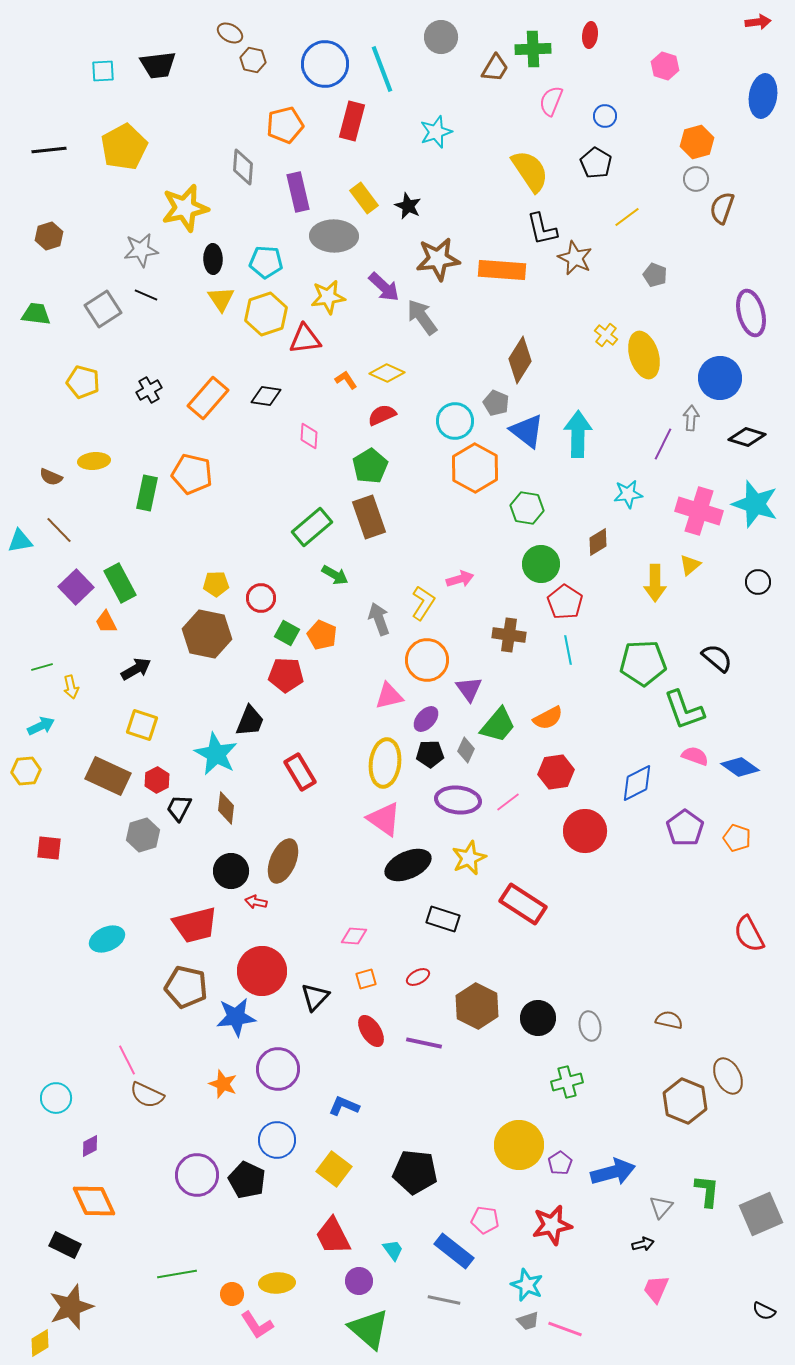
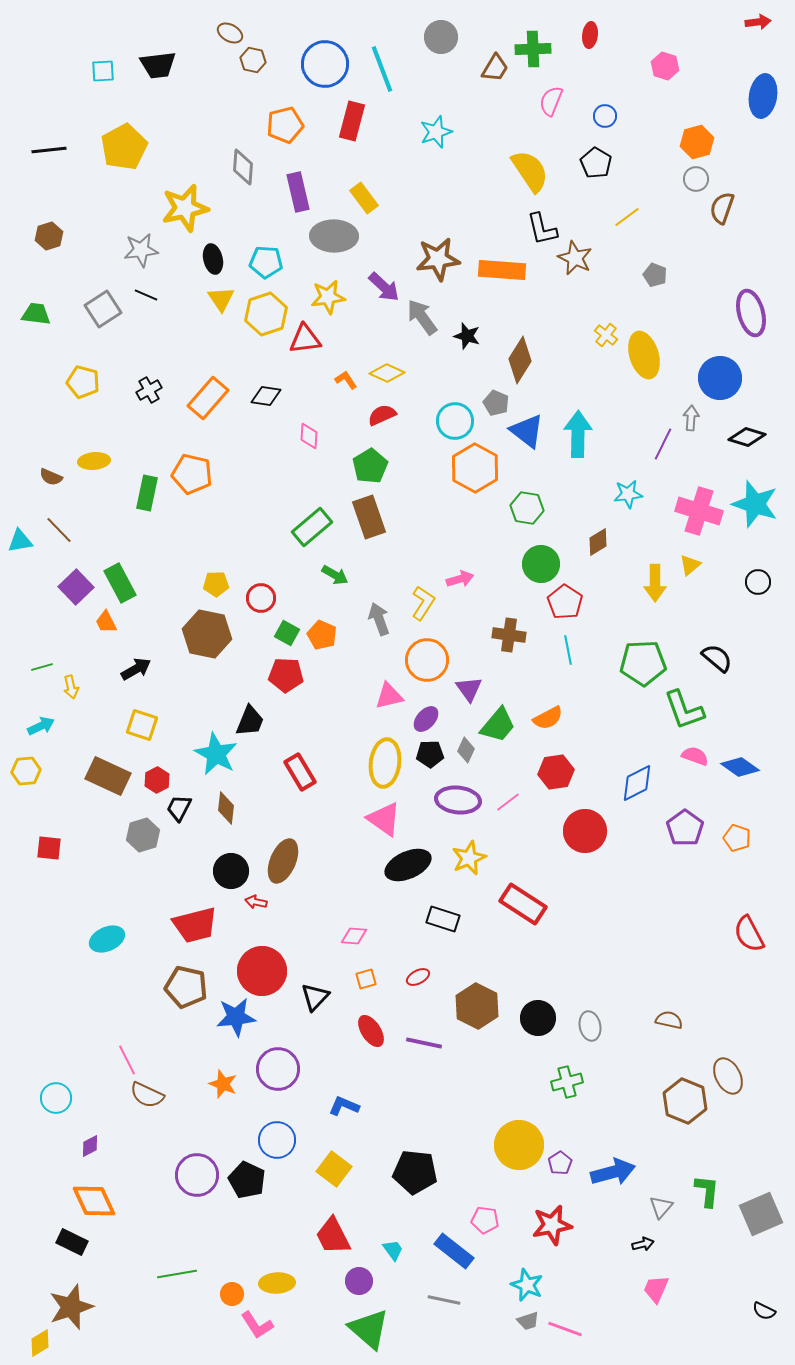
black star at (408, 206): moved 59 px right, 130 px down; rotated 8 degrees counterclockwise
black ellipse at (213, 259): rotated 12 degrees counterclockwise
black rectangle at (65, 1245): moved 7 px right, 3 px up
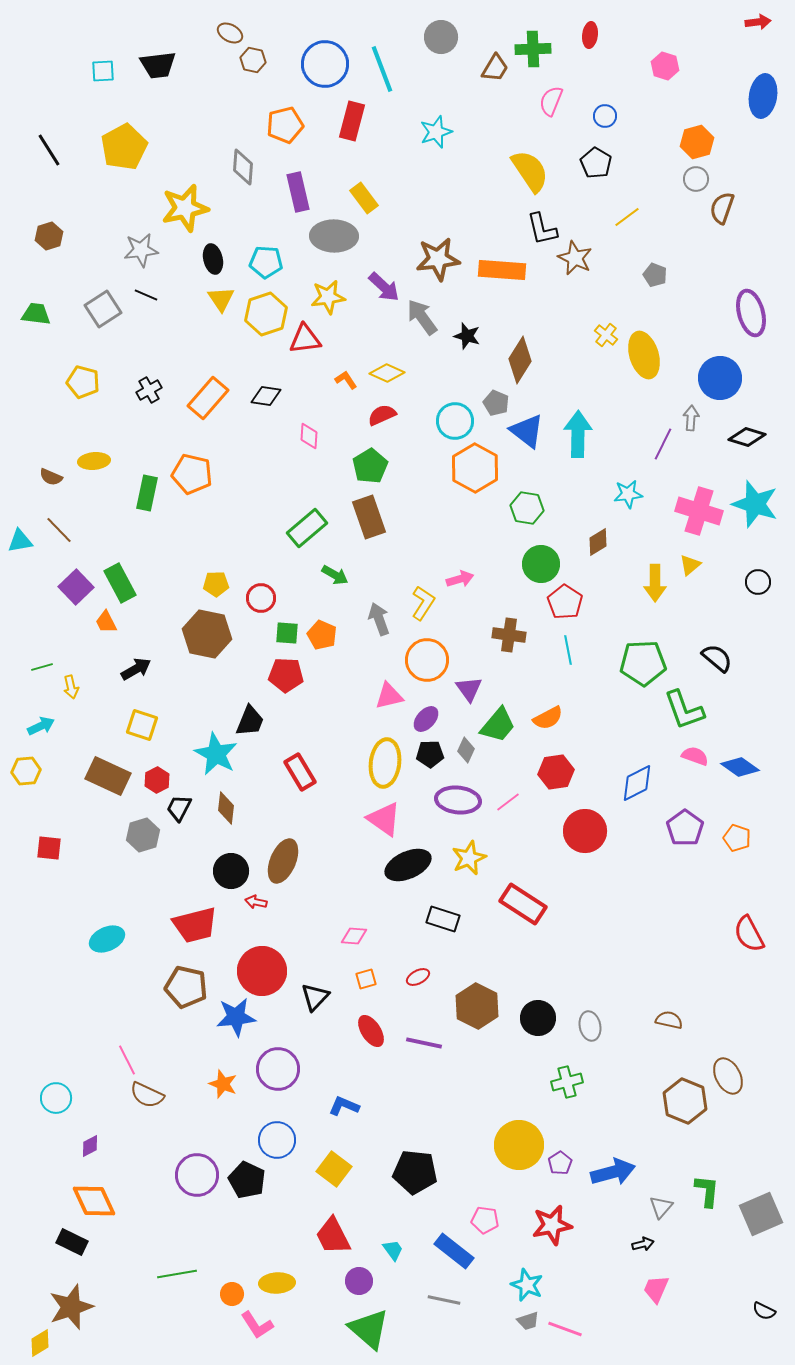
black line at (49, 150): rotated 64 degrees clockwise
green rectangle at (312, 527): moved 5 px left, 1 px down
green square at (287, 633): rotated 25 degrees counterclockwise
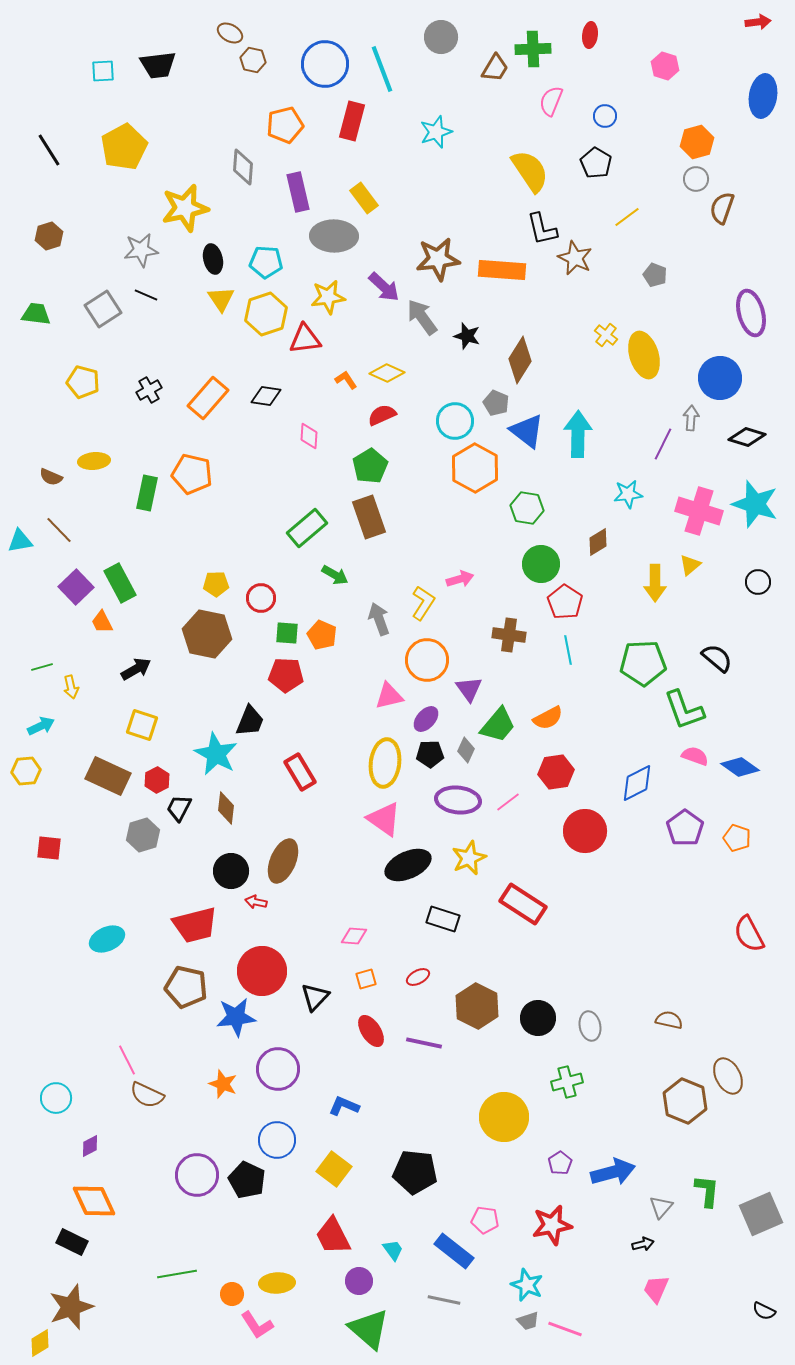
orange trapezoid at (106, 622): moved 4 px left
yellow circle at (519, 1145): moved 15 px left, 28 px up
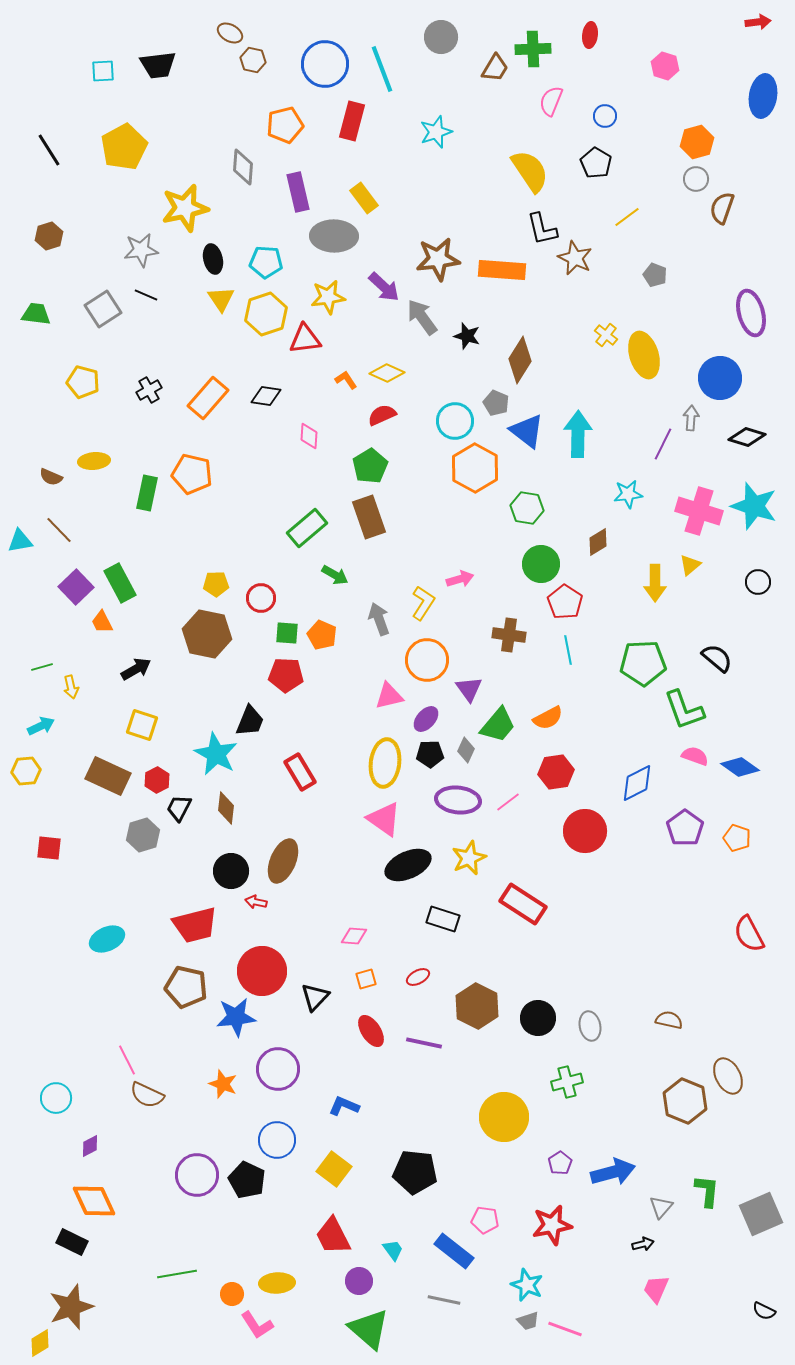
cyan star at (755, 504): moved 1 px left, 2 px down
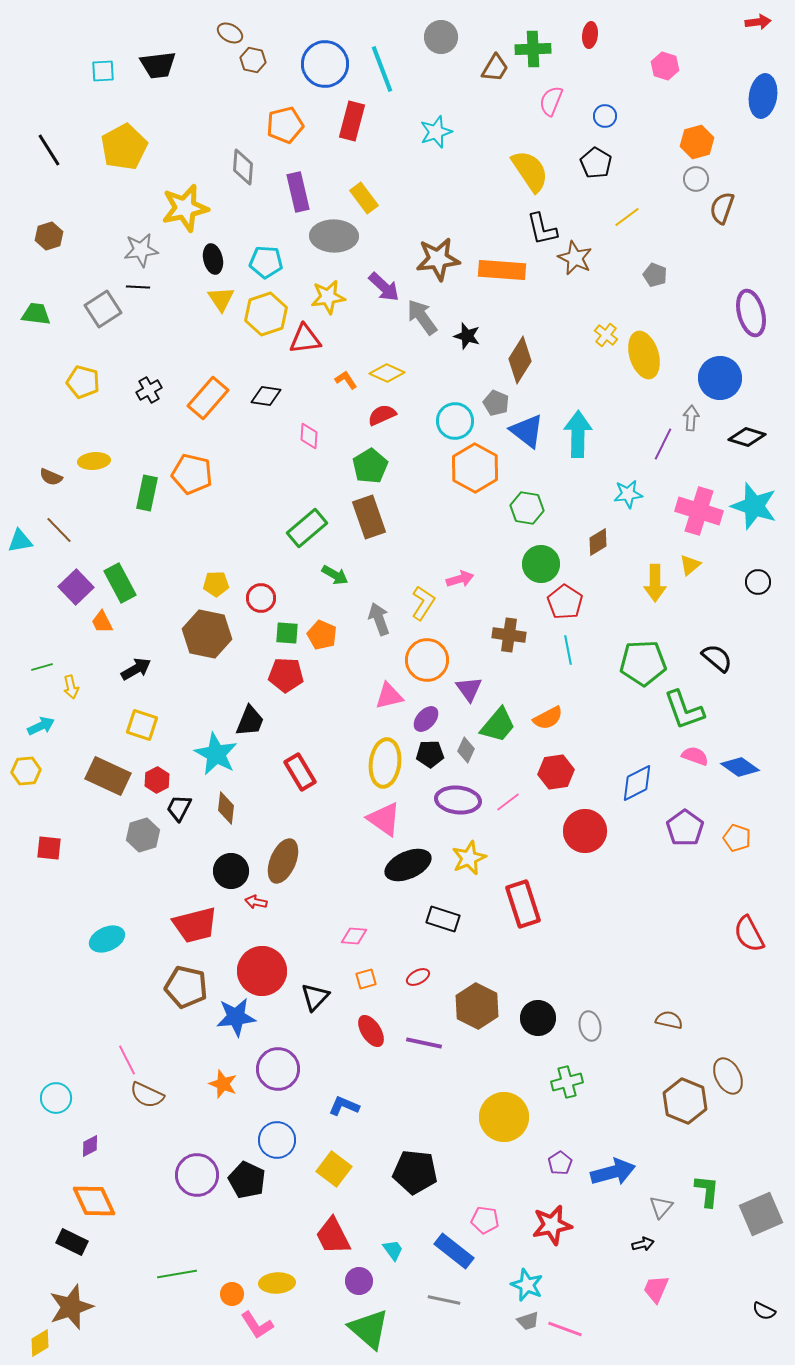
black line at (146, 295): moved 8 px left, 8 px up; rotated 20 degrees counterclockwise
red rectangle at (523, 904): rotated 39 degrees clockwise
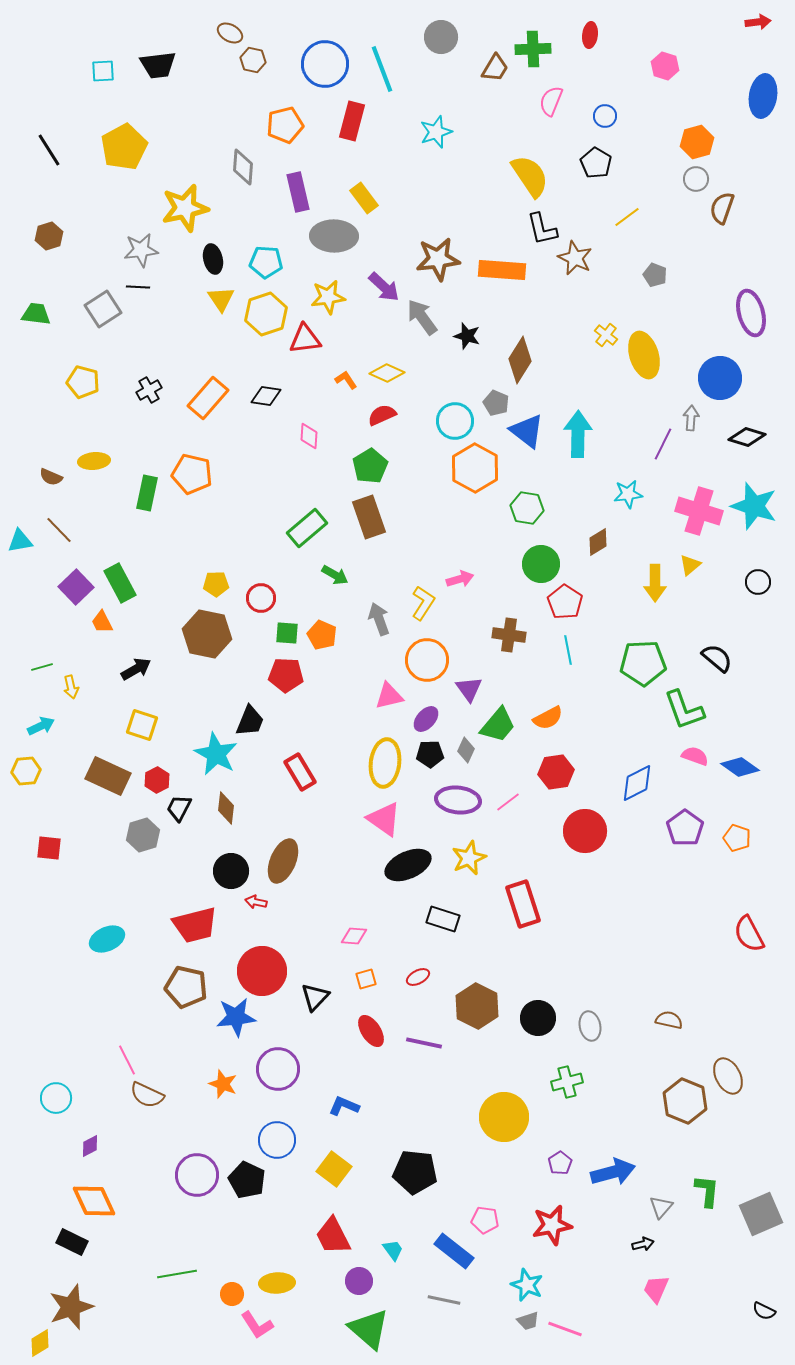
yellow semicircle at (530, 171): moved 5 px down
